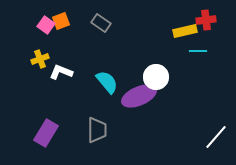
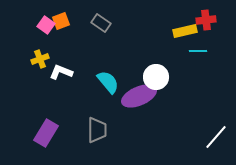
cyan semicircle: moved 1 px right
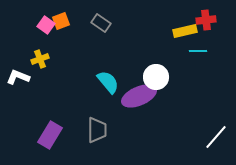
white L-shape: moved 43 px left, 5 px down
purple rectangle: moved 4 px right, 2 px down
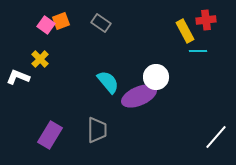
yellow rectangle: rotated 75 degrees clockwise
yellow cross: rotated 24 degrees counterclockwise
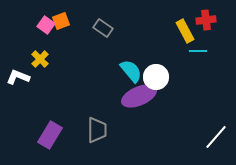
gray rectangle: moved 2 px right, 5 px down
cyan semicircle: moved 23 px right, 11 px up
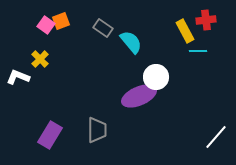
cyan semicircle: moved 29 px up
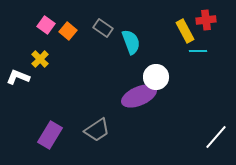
orange square: moved 7 px right, 10 px down; rotated 30 degrees counterclockwise
cyan semicircle: rotated 20 degrees clockwise
gray trapezoid: rotated 56 degrees clockwise
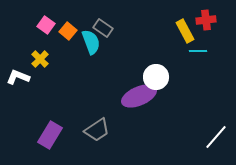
cyan semicircle: moved 40 px left
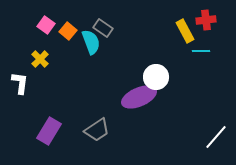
cyan line: moved 3 px right
white L-shape: moved 2 px right, 6 px down; rotated 75 degrees clockwise
purple ellipse: moved 1 px down
purple rectangle: moved 1 px left, 4 px up
